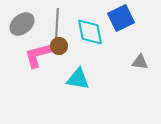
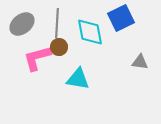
brown circle: moved 1 px down
pink L-shape: moved 1 px left, 3 px down
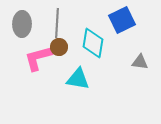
blue square: moved 1 px right, 2 px down
gray ellipse: rotated 50 degrees counterclockwise
cyan diamond: moved 3 px right, 11 px down; rotated 20 degrees clockwise
pink L-shape: moved 1 px right
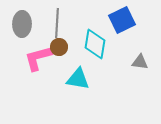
cyan diamond: moved 2 px right, 1 px down
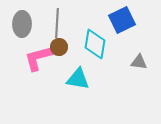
gray triangle: moved 1 px left
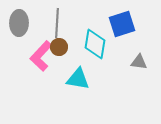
blue square: moved 4 px down; rotated 8 degrees clockwise
gray ellipse: moved 3 px left, 1 px up
pink L-shape: moved 3 px right, 2 px up; rotated 32 degrees counterclockwise
